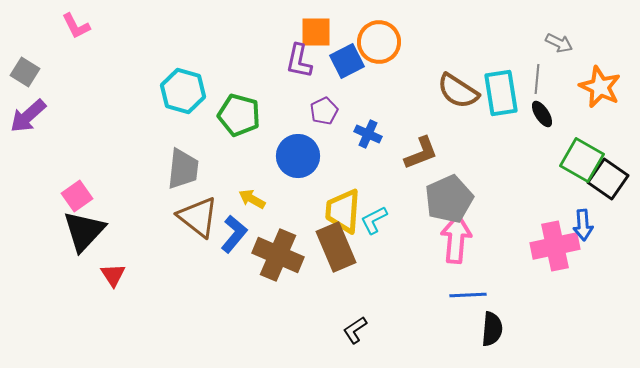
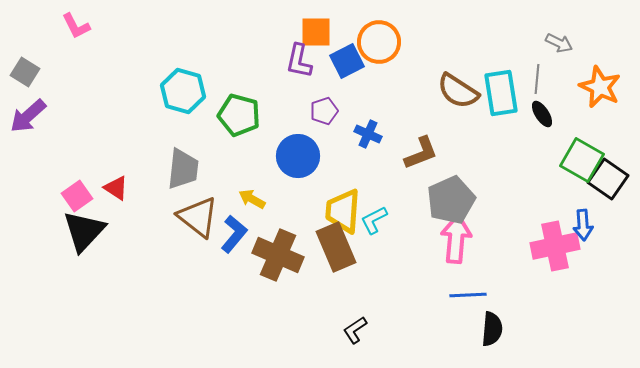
purple pentagon: rotated 8 degrees clockwise
gray pentagon: moved 2 px right, 1 px down
red triangle: moved 3 px right, 87 px up; rotated 24 degrees counterclockwise
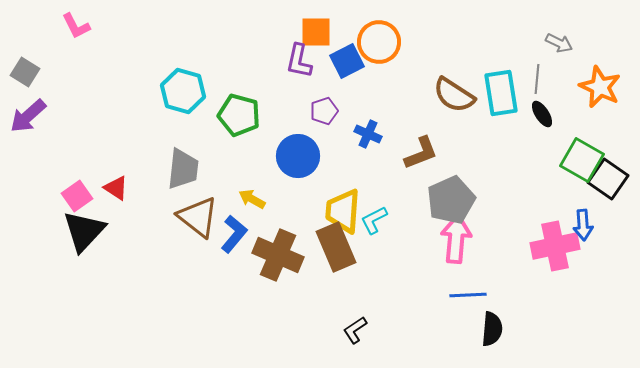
brown semicircle: moved 4 px left, 4 px down
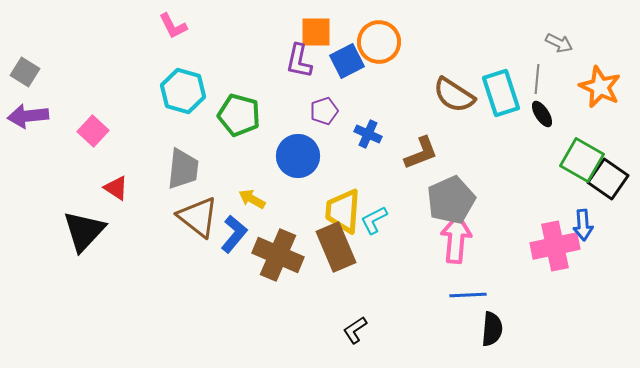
pink L-shape: moved 97 px right
cyan rectangle: rotated 9 degrees counterclockwise
purple arrow: rotated 36 degrees clockwise
pink square: moved 16 px right, 65 px up; rotated 12 degrees counterclockwise
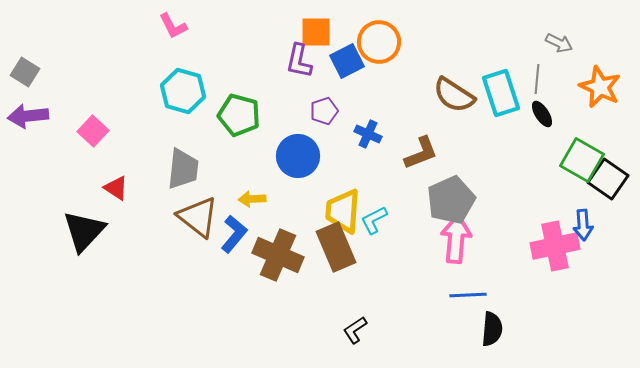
yellow arrow: rotated 32 degrees counterclockwise
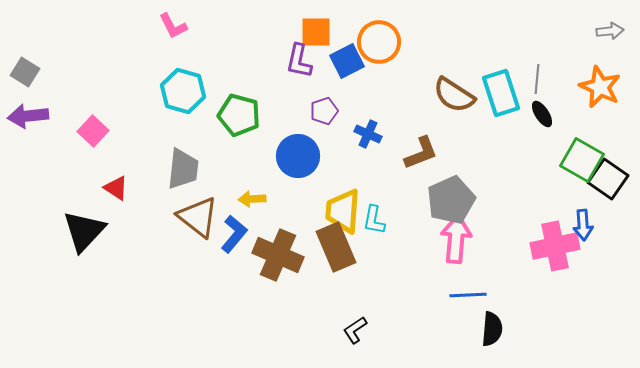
gray arrow: moved 51 px right, 12 px up; rotated 32 degrees counterclockwise
cyan L-shape: rotated 52 degrees counterclockwise
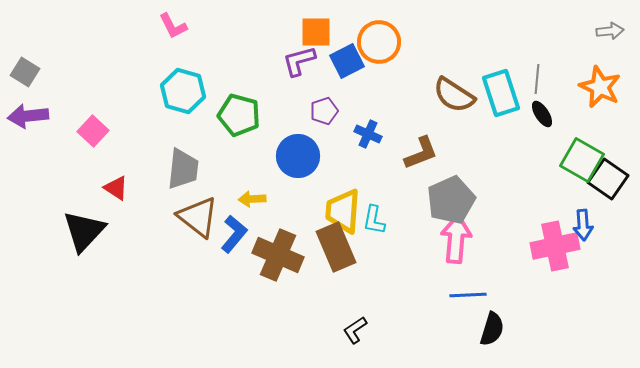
purple L-shape: rotated 63 degrees clockwise
black semicircle: rotated 12 degrees clockwise
